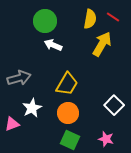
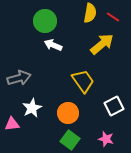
yellow semicircle: moved 6 px up
yellow arrow: rotated 20 degrees clockwise
yellow trapezoid: moved 16 px right, 3 px up; rotated 65 degrees counterclockwise
white square: moved 1 px down; rotated 18 degrees clockwise
pink triangle: rotated 14 degrees clockwise
green square: rotated 12 degrees clockwise
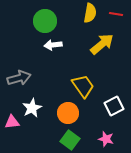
red line: moved 3 px right, 3 px up; rotated 24 degrees counterclockwise
white arrow: rotated 30 degrees counterclockwise
yellow trapezoid: moved 5 px down
pink triangle: moved 2 px up
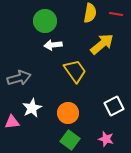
yellow trapezoid: moved 8 px left, 15 px up
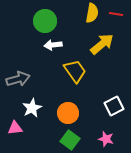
yellow semicircle: moved 2 px right
gray arrow: moved 1 px left, 1 px down
pink triangle: moved 3 px right, 6 px down
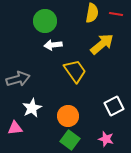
orange circle: moved 3 px down
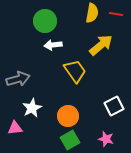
yellow arrow: moved 1 px left, 1 px down
green square: rotated 24 degrees clockwise
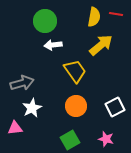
yellow semicircle: moved 2 px right, 4 px down
gray arrow: moved 4 px right, 4 px down
white square: moved 1 px right, 1 px down
orange circle: moved 8 px right, 10 px up
